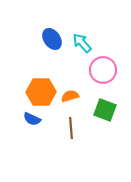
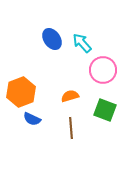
orange hexagon: moved 20 px left; rotated 20 degrees counterclockwise
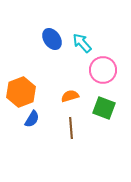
green square: moved 1 px left, 2 px up
blue semicircle: rotated 84 degrees counterclockwise
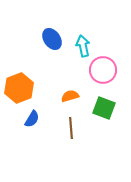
cyan arrow: moved 1 px right, 3 px down; rotated 30 degrees clockwise
orange hexagon: moved 2 px left, 4 px up
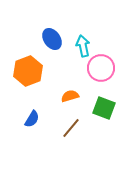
pink circle: moved 2 px left, 2 px up
orange hexagon: moved 9 px right, 17 px up
brown line: rotated 45 degrees clockwise
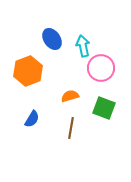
brown line: rotated 30 degrees counterclockwise
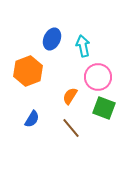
blue ellipse: rotated 60 degrees clockwise
pink circle: moved 3 px left, 9 px down
orange semicircle: rotated 42 degrees counterclockwise
brown line: rotated 50 degrees counterclockwise
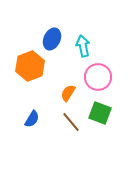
orange hexagon: moved 2 px right, 5 px up
orange semicircle: moved 2 px left, 3 px up
green square: moved 4 px left, 5 px down
brown line: moved 6 px up
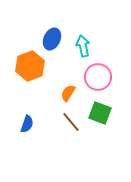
blue semicircle: moved 5 px left, 5 px down; rotated 12 degrees counterclockwise
